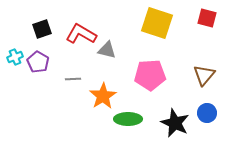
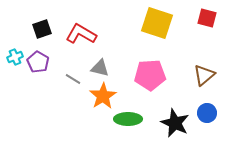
gray triangle: moved 7 px left, 18 px down
brown triangle: rotated 10 degrees clockwise
gray line: rotated 35 degrees clockwise
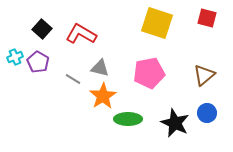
black square: rotated 30 degrees counterclockwise
pink pentagon: moved 1 px left, 2 px up; rotated 8 degrees counterclockwise
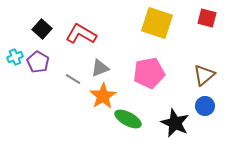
gray triangle: rotated 36 degrees counterclockwise
blue circle: moved 2 px left, 7 px up
green ellipse: rotated 28 degrees clockwise
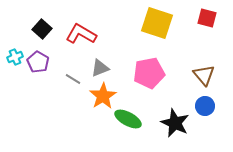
brown triangle: rotated 30 degrees counterclockwise
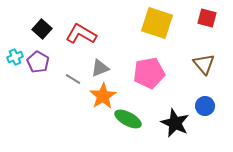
brown triangle: moved 11 px up
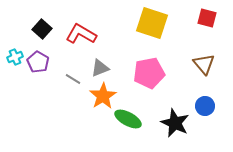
yellow square: moved 5 px left
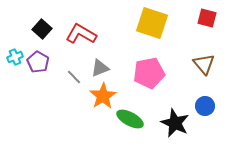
gray line: moved 1 px right, 2 px up; rotated 14 degrees clockwise
green ellipse: moved 2 px right
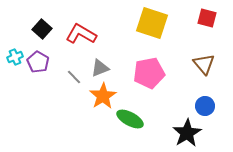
black star: moved 12 px right, 10 px down; rotated 16 degrees clockwise
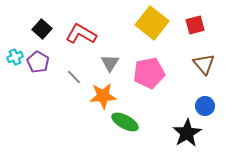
red square: moved 12 px left, 7 px down; rotated 30 degrees counterclockwise
yellow square: rotated 20 degrees clockwise
gray triangle: moved 10 px right, 5 px up; rotated 36 degrees counterclockwise
orange star: rotated 28 degrees clockwise
green ellipse: moved 5 px left, 3 px down
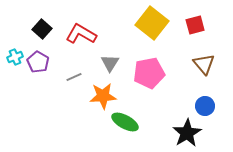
gray line: rotated 70 degrees counterclockwise
